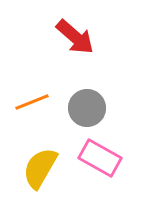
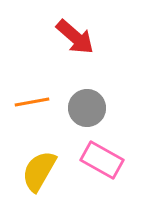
orange line: rotated 12 degrees clockwise
pink rectangle: moved 2 px right, 2 px down
yellow semicircle: moved 1 px left, 3 px down
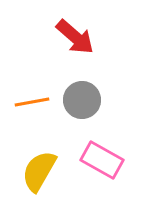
gray circle: moved 5 px left, 8 px up
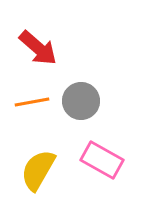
red arrow: moved 37 px left, 11 px down
gray circle: moved 1 px left, 1 px down
yellow semicircle: moved 1 px left, 1 px up
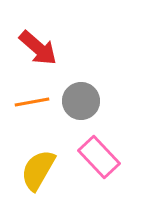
pink rectangle: moved 3 px left, 3 px up; rotated 18 degrees clockwise
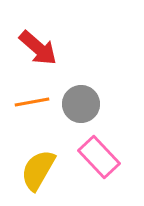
gray circle: moved 3 px down
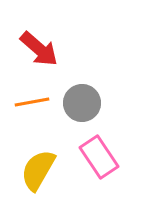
red arrow: moved 1 px right, 1 px down
gray circle: moved 1 px right, 1 px up
pink rectangle: rotated 9 degrees clockwise
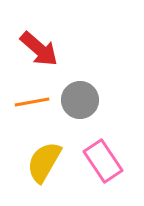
gray circle: moved 2 px left, 3 px up
pink rectangle: moved 4 px right, 4 px down
yellow semicircle: moved 6 px right, 8 px up
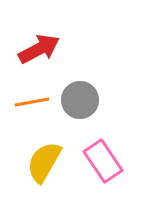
red arrow: rotated 69 degrees counterclockwise
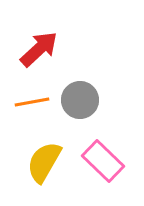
red arrow: rotated 15 degrees counterclockwise
pink rectangle: rotated 12 degrees counterclockwise
